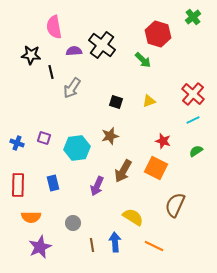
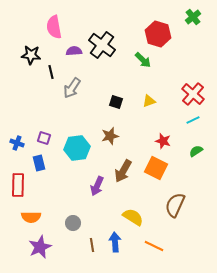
blue rectangle: moved 14 px left, 20 px up
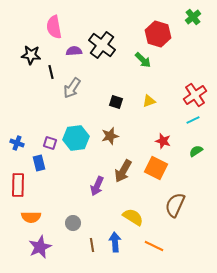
red cross: moved 2 px right, 1 px down; rotated 15 degrees clockwise
purple square: moved 6 px right, 5 px down
cyan hexagon: moved 1 px left, 10 px up
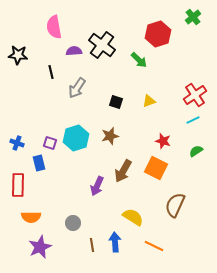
red hexagon: rotated 25 degrees clockwise
black star: moved 13 px left
green arrow: moved 4 px left
gray arrow: moved 5 px right
cyan hexagon: rotated 10 degrees counterclockwise
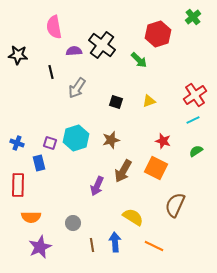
brown star: moved 1 px right, 4 px down
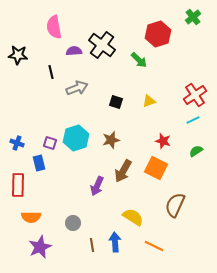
gray arrow: rotated 145 degrees counterclockwise
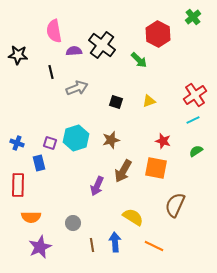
pink semicircle: moved 4 px down
red hexagon: rotated 15 degrees counterclockwise
orange square: rotated 15 degrees counterclockwise
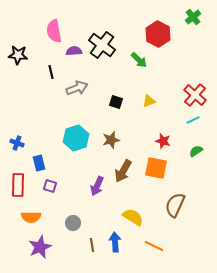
red cross: rotated 15 degrees counterclockwise
purple square: moved 43 px down
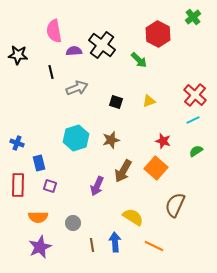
orange square: rotated 30 degrees clockwise
orange semicircle: moved 7 px right
